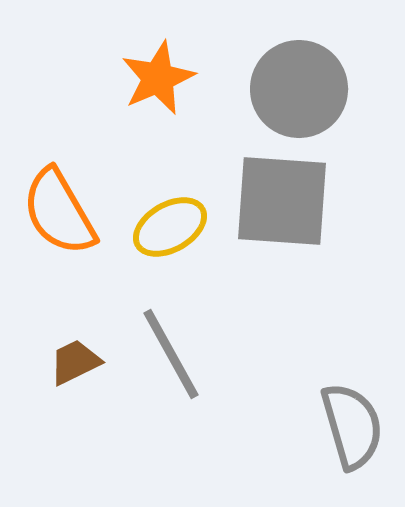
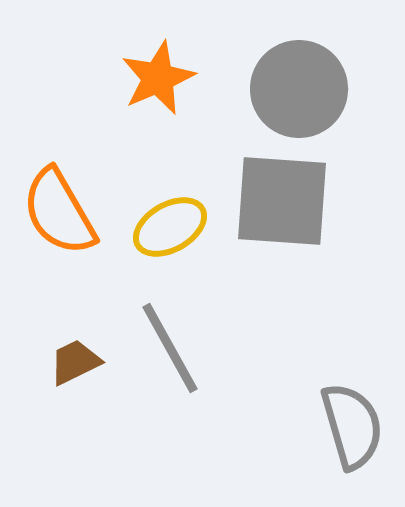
gray line: moved 1 px left, 6 px up
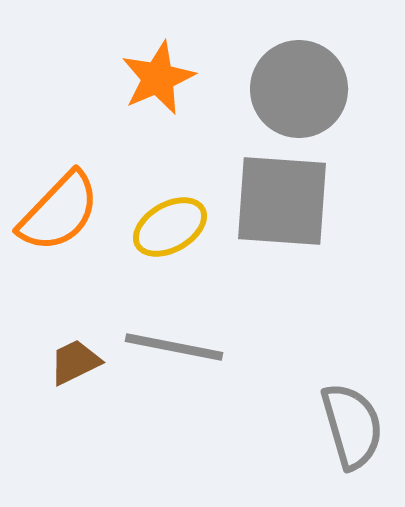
orange semicircle: rotated 106 degrees counterclockwise
gray line: moved 4 px right, 1 px up; rotated 50 degrees counterclockwise
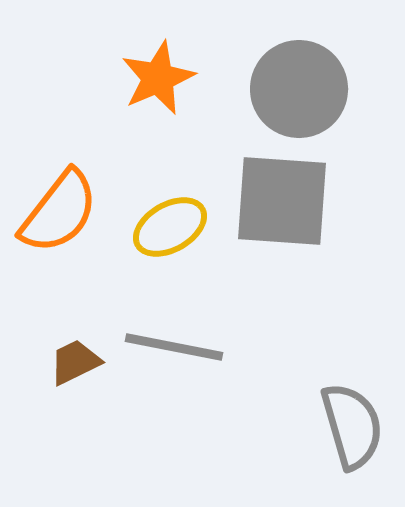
orange semicircle: rotated 6 degrees counterclockwise
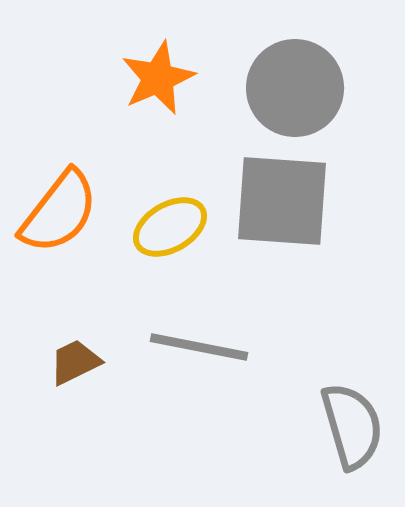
gray circle: moved 4 px left, 1 px up
gray line: moved 25 px right
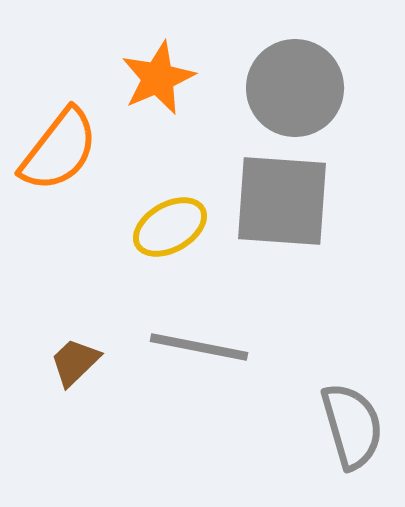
orange semicircle: moved 62 px up
brown trapezoid: rotated 18 degrees counterclockwise
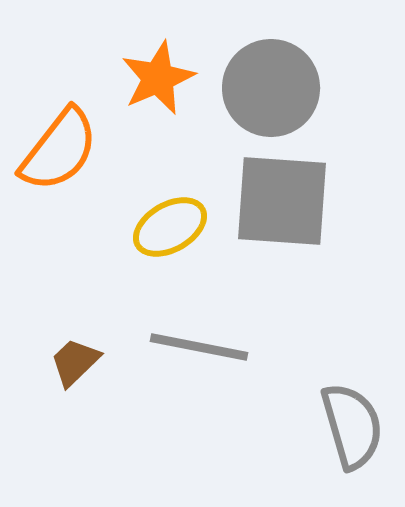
gray circle: moved 24 px left
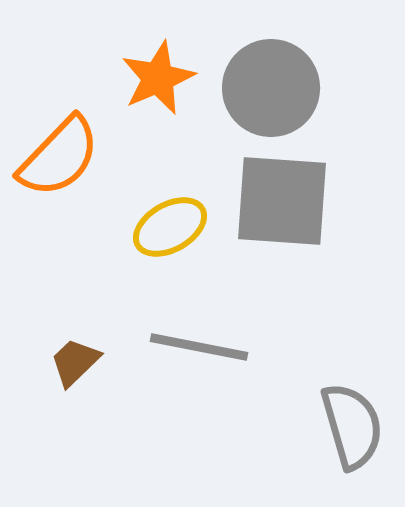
orange semicircle: moved 7 px down; rotated 6 degrees clockwise
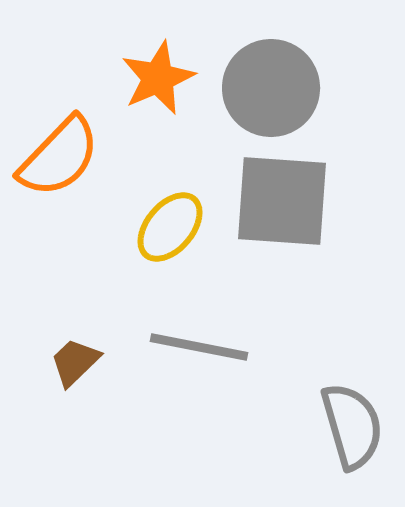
yellow ellipse: rotated 20 degrees counterclockwise
